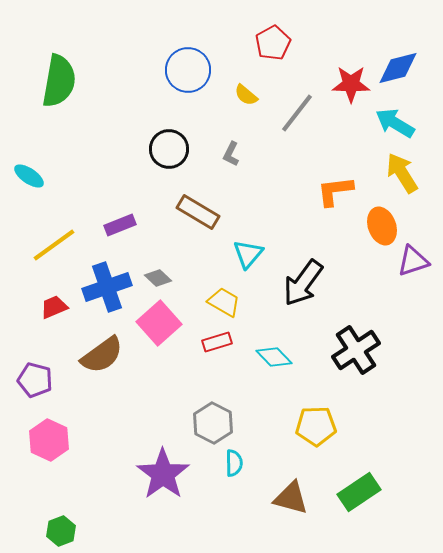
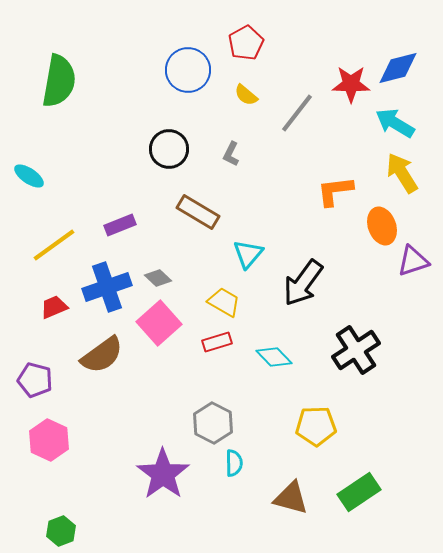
red pentagon: moved 27 px left
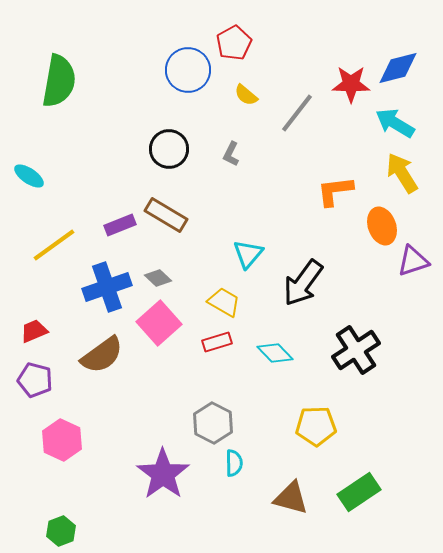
red pentagon: moved 12 px left
brown rectangle: moved 32 px left, 3 px down
red trapezoid: moved 20 px left, 24 px down
cyan diamond: moved 1 px right, 4 px up
pink hexagon: moved 13 px right
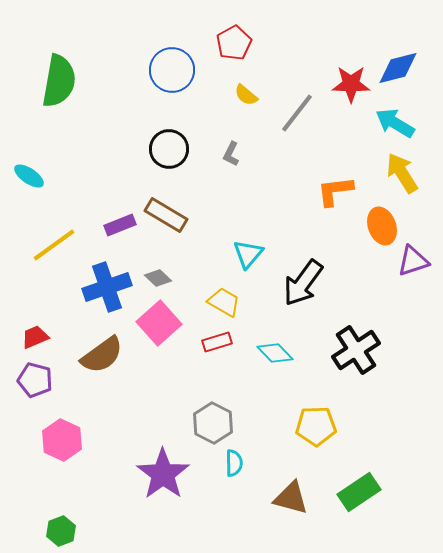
blue circle: moved 16 px left
red trapezoid: moved 1 px right, 6 px down
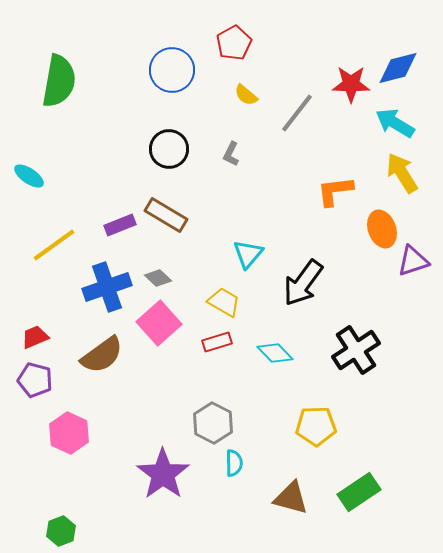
orange ellipse: moved 3 px down
pink hexagon: moved 7 px right, 7 px up
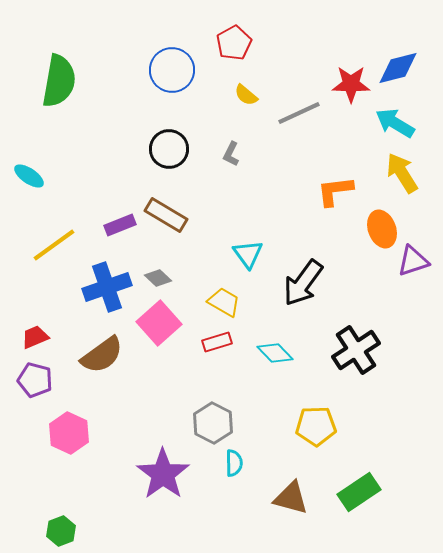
gray line: moved 2 px right; rotated 27 degrees clockwise
cyan triangle: rotated 16 degrees counterclockwise
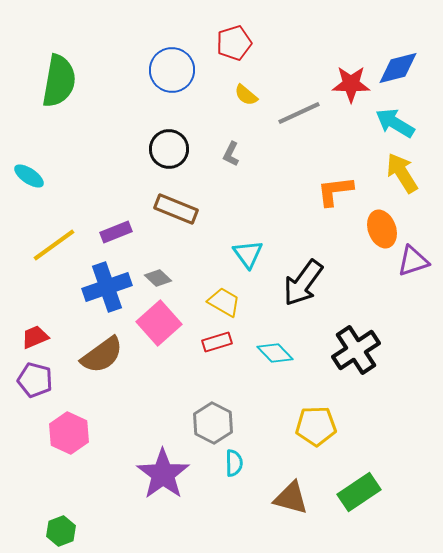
red pentagon: rotated 12 degrees clockwise
brown rectangle: moved 10 px right, 6 px up; rotated 9 degrees counterclockwise
purple rectangle: moved 4 px left, 7 px down
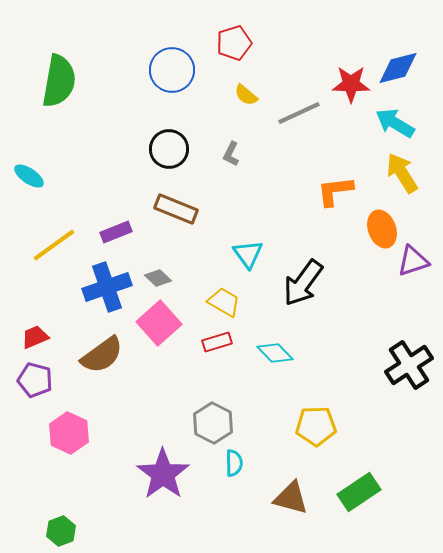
black cross: moved 53 px right, 15 px down
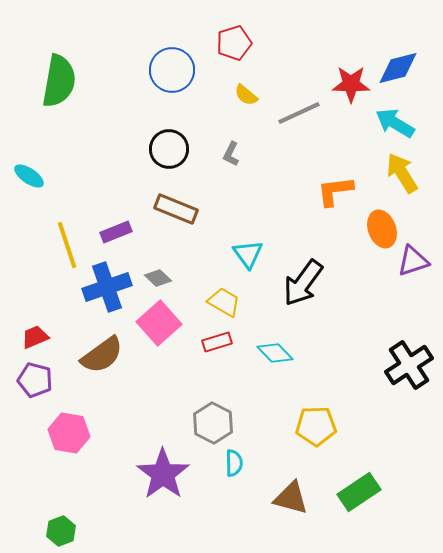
yellow line: moved 13 px right; rotated 72 degrees counterclockwise
pink hexagon: rotated 15 degrees counterclockwise
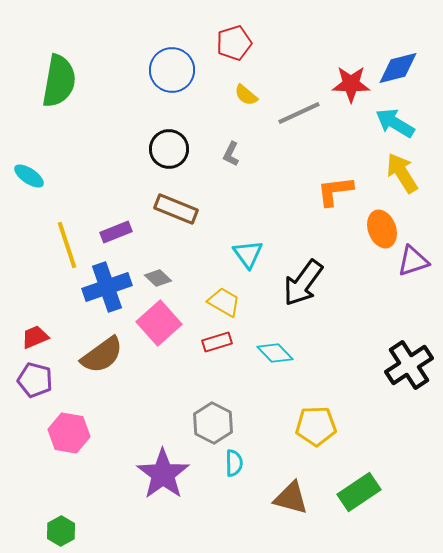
green hexagon: rotated 8 degrees counterclockwise
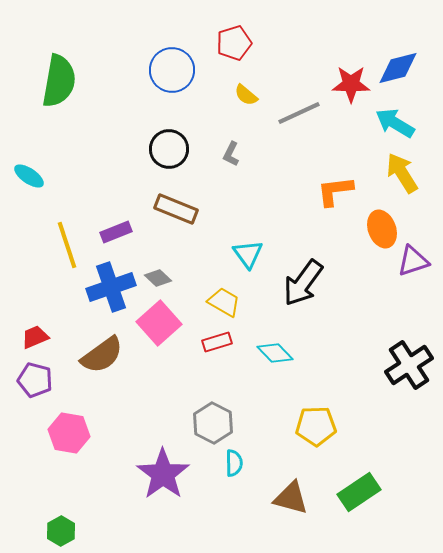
blue cross: moved 4 px right
